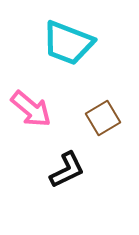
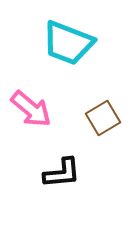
black L-shape: moved 5 px left, 3 px down; rotated 21 degrees clockwise
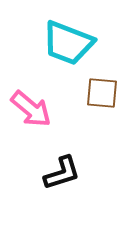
brown square: moved 1 px left, 25 px up; rotated 36 degrees clockwise
black L-shape: rotated 12 degrees counterclockwise
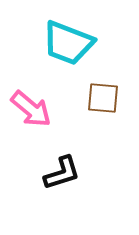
brown square: moved 1 px right, 5 px down
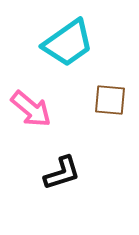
cyan trapezoid: rotated 56 degrees counterclockwise
brown square: moved 7 px right, 2 px down
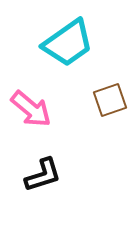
brown square: rotated 24 degrees counterclockwise
black L-shape: moved 19 px left, 2 px down
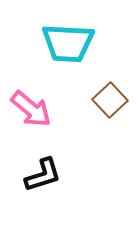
cyan trapezoid: rotated 38 degrees clockwise
brown square: rotated 24 degrees counterclockwise
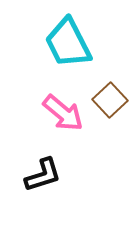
cyan trapezoid: rotated 60 degrees clockwise
pink arrow: moved 32 px right, 4 px down
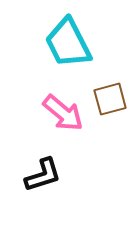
brown square: moved 1 px up; rotated 28 degrees clockwise
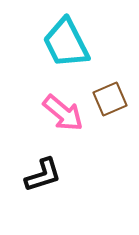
cyan trapezoid: moved 2 px left
brown square: rotated 8 degrees counterclockwise
